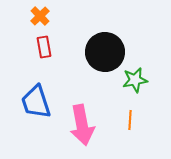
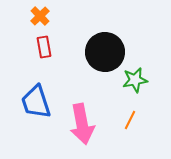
orange line: rotated 24 degrees clockwise
pink arrow: moved 1 px up
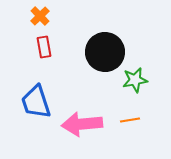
orange line: rotated 54 degrees clockwise
pink arrow: rotated 96 degrees clockwise
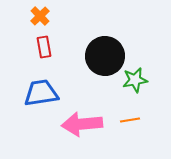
black circle: moved 4 px down
blue trapezoid: moved 5 px right, 9 px up; rotated 99 degrees clockwise
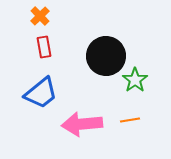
black circle: moved 1 px right
green star: rotated 25 degrees counterclockwise
blue trapezoid: rotated 150 degrees clockwise
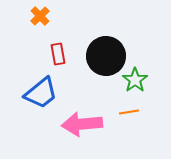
red rectangle: moved 14 px right, 7 px down
orange line: moved 1 px left, 8 px up
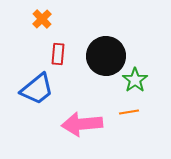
orange cross: moved 2 px right, 3 px down
red rectangle: rotated 15 degrees clockwise
blue trapezoid: moved 4 px left, 4 px up
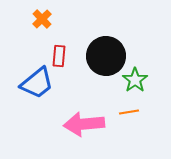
red rectangle: moved 1 px right, 2 px down
blue trapezoid: moved 6 px up
pink arrow: moved 2 px right
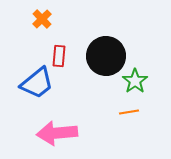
green star: moved 1 px down
pink arrow: moved 27 px left, 9 px down
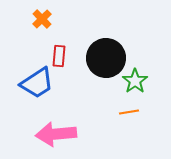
black circle: moved 2 px down
blue trapezoid: rotated 6 degrees clockwise
pink arrow: moved 1 px left, 1 px down
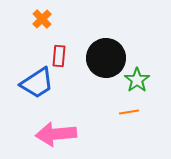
green star: moved 2 px right, 1 px up
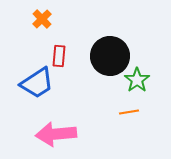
black circle: moved 4 px right, 2 px up
